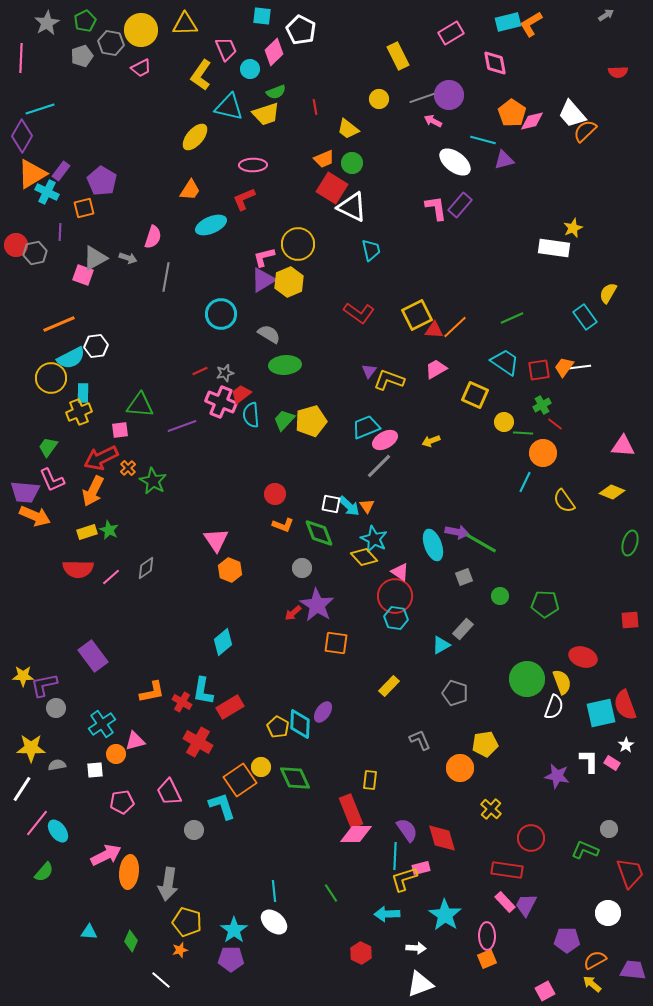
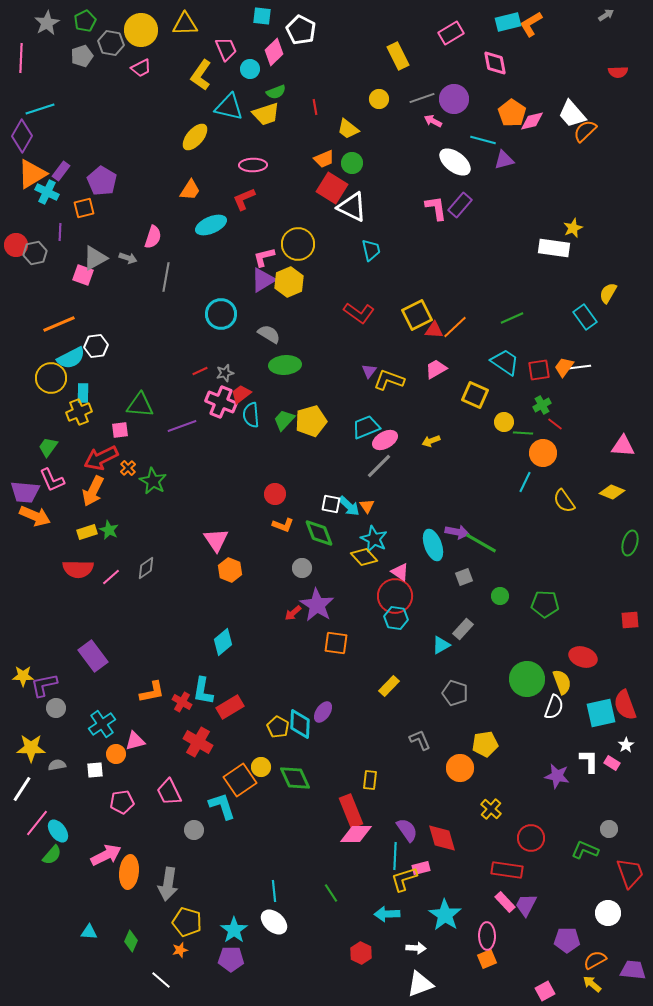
purple circle at (449, 95): moved 5 px right, 4 px down
green semicircle at (44, 872): moved 8 px right, 17 px up
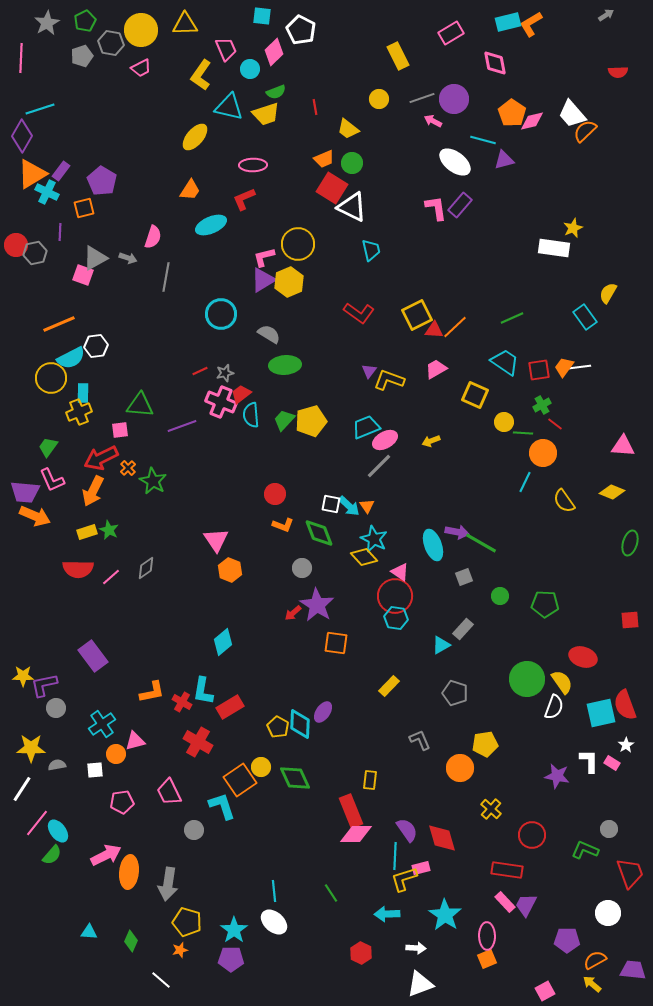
yellow semicircle at (562, 682): rotated 15 degrees counterclockwise
red circle at (531, 838): moved 1 px right, 3 px up
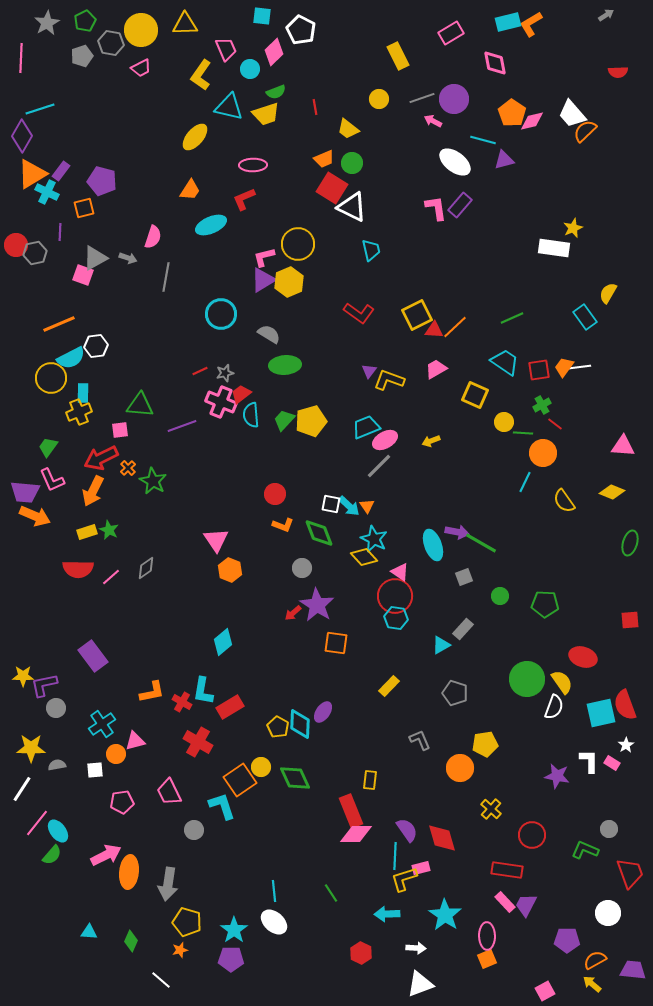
purple pentagon at (102, 181): rotated 16 degrees counterclockwise
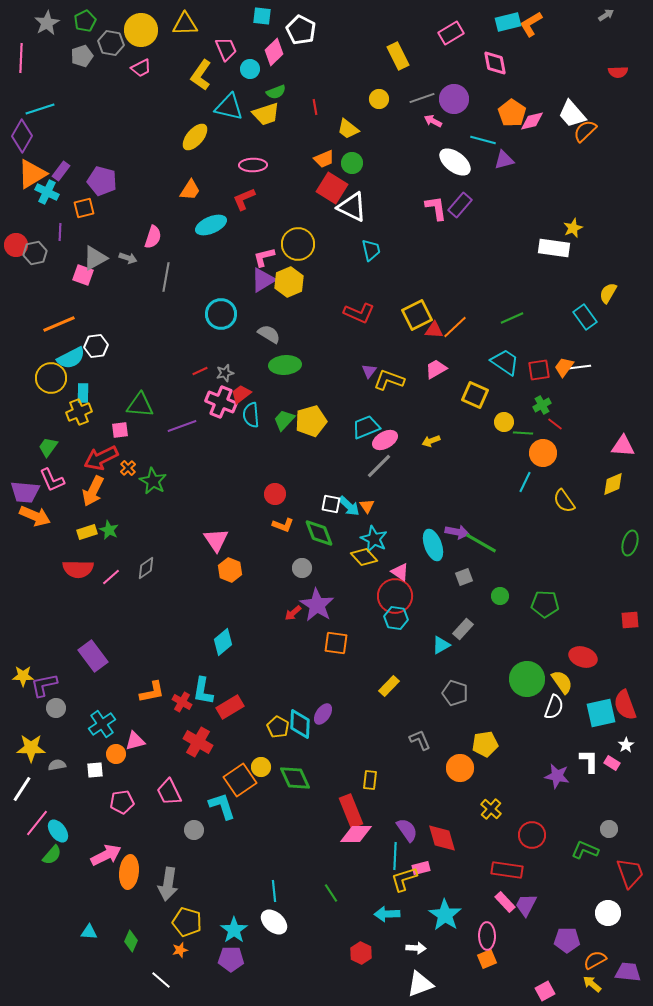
red L-shape at (359, 313): rotated 12 degrees counterclockwise
yellow diamond at (612, 492): moved 1 px right, 8 px up; rotated 45 degrees counterclockwise
purple ellipse at (323, 712): moved 2 px down
purple trapezoid at (633, 970): moved 5 px left, 2 px down
